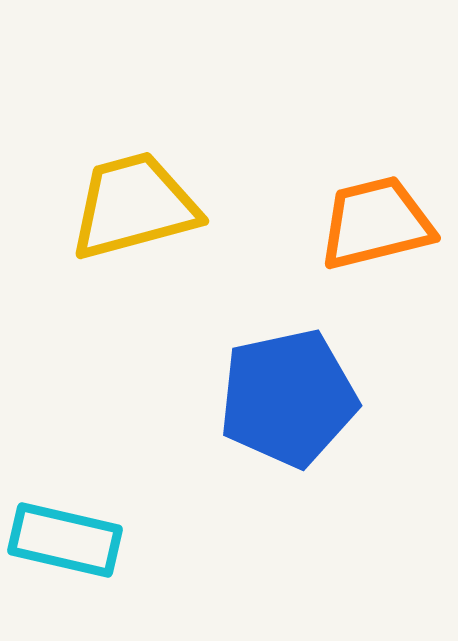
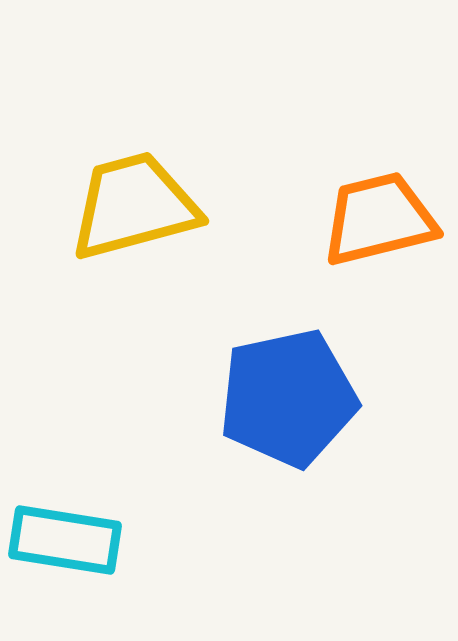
orange trapezoid: moved 3 px right, 4 px up
cyan rectangle: rotated 4 degrees counterclockwise
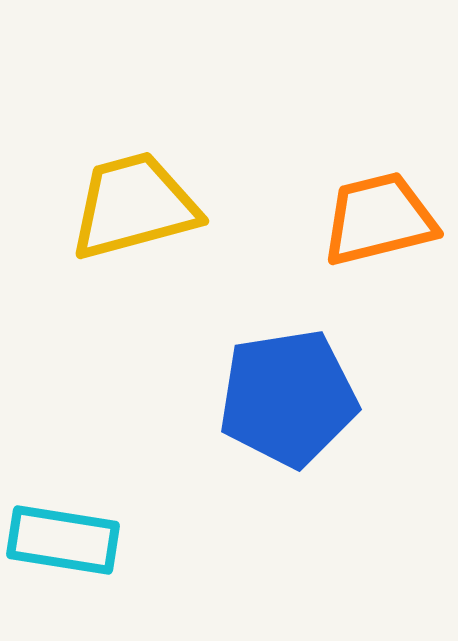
blue pentagon: rotated 3 degrees clockwise
cyan rectangle: moved 2 px left
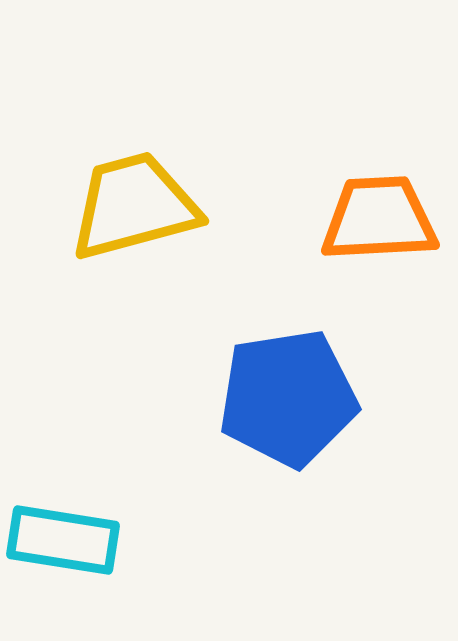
orange trapezoid: rotated 11 degrees clockwise
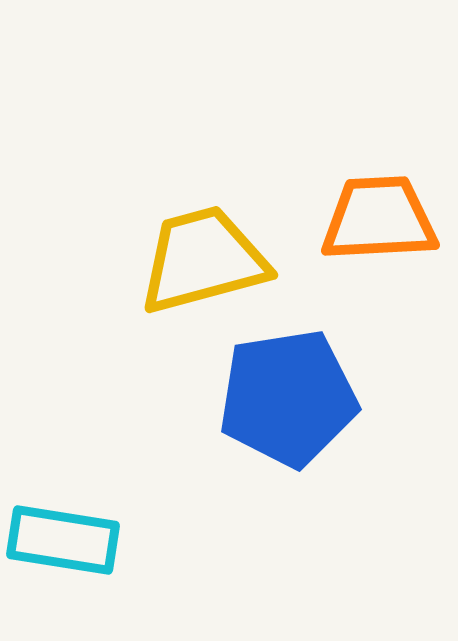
yellow trapezoid: moved 69 px right, 54 px down
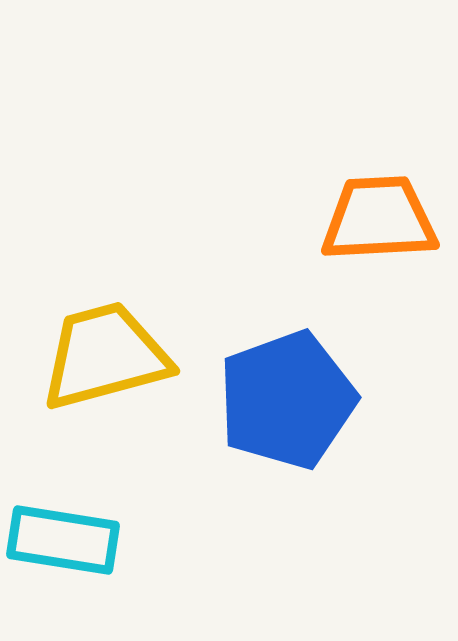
yellow trapezoid: moved 98 px left, 96 px down
blue pentagon: moved 1 px left, 2 px down; rotated 11 degrees counterclockwise
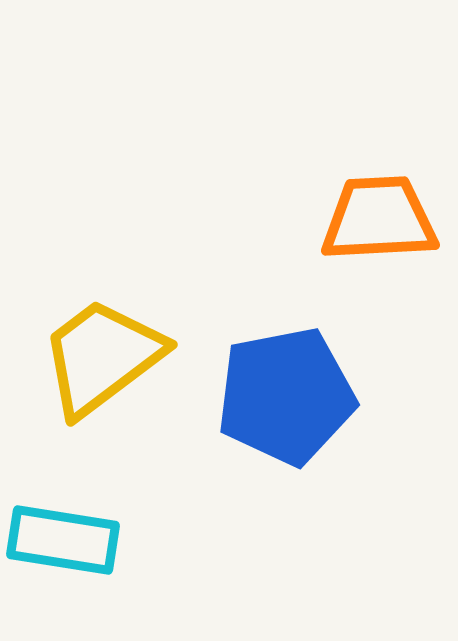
yellow trapezoid: moved 3 px left, 1 px down; rotated 22 degrees counterclockwise
blue pentagon: moved 1 px left, 4 px up; rotated 9 degrees clockwise
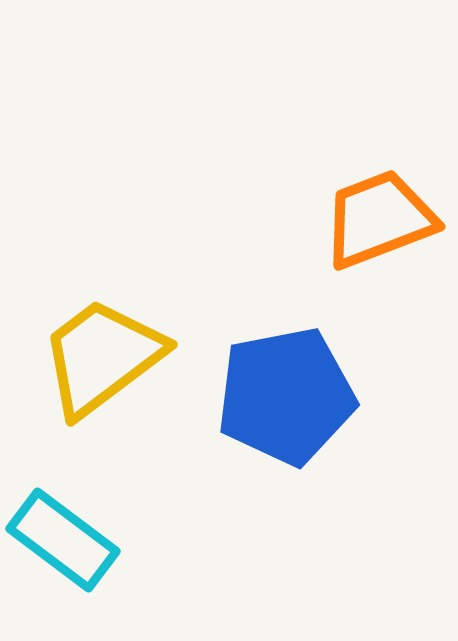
orange trapezoid: rotated 18 degrees counterclockwise
cyan rectangle: rotated 28 degrees clockwise
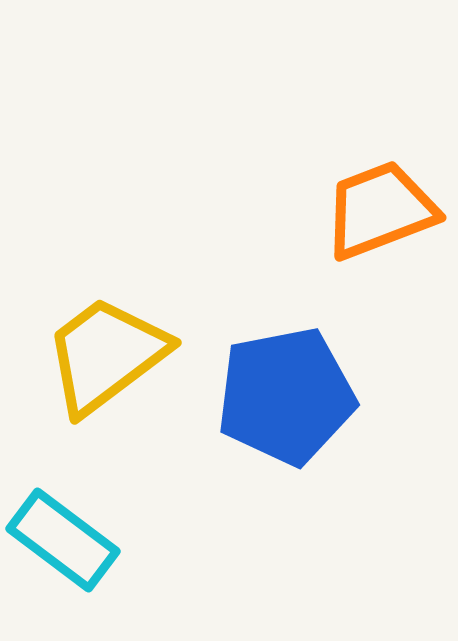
orange trapezoid: moved 1 px right, 9 px up
yellow trapezoid: moved 4 px right, 2 px up
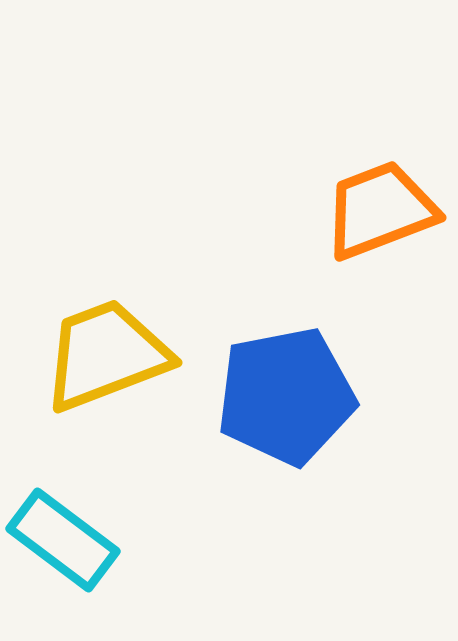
yellow trapezoid: rotated 16 degrees clockwise
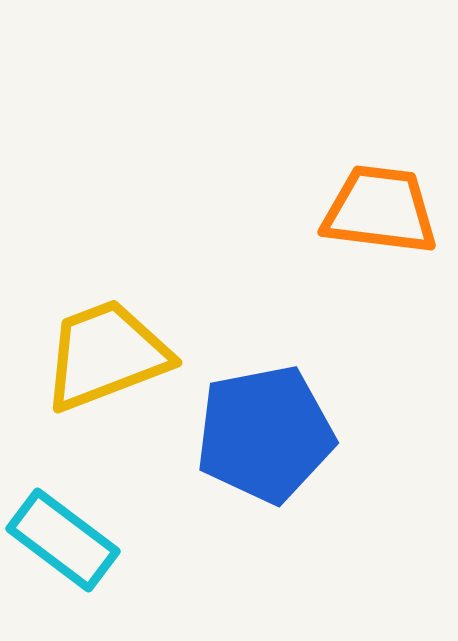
orange trapezoid: rotated 28 degrees clockwise
blue pentagon: moved 21 px left, 38 px down
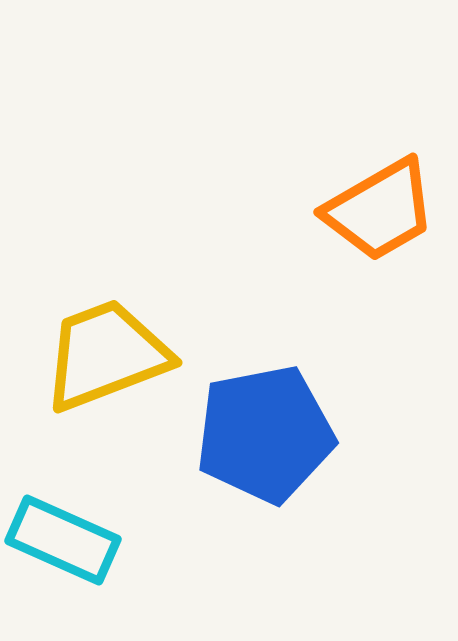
orange trapezoid: rotated 143 degrees clockwise
cyan rectangle: rotated 13 degrees counterclockwise
